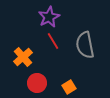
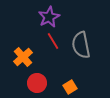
gray semicircle: moved 4 px left
orange square: moved 1 px right
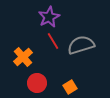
gray semicircle: rotated 84 degrees clockwise
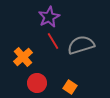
orange square: rotated 24 degrees counterclockwise
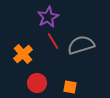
purple star: moved 1 px left
orange cross: moved 3 px up
orange square: rotated 24 degrees counterclockwise
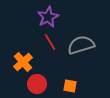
red line: moved 3 px left, 1 px down
orange cross: moved 8 px down
red circle: moved 1 px down
orange square: moved 1 px up
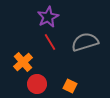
gray semicircle: moved 4 px right, 3 px up
orange square: rotated 16 degrees clockwise
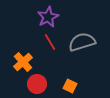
gray semicircle: moved 3 px left
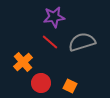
purple star: moved 6 px right; rotated 20 degrees clockwise
red line: rotated 18 degrees counterclockwise
red circle: moved 4 px right, 1 px up
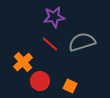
red line: moved 2 px down
red circle: moved 1 px left, 2 px up
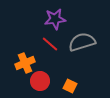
purple star: moved 1 px right, 2 px down
orange cross: moved 2 px right, 1 px down; rotated 18 degrees clockwise
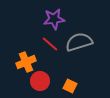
purple star: moved 1 px left
gray semicircle: moved 3 px left
orange cross: moved 1 px right, 1 px up
